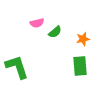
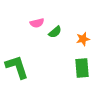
green rectangle: moved 2 px right, 2 px down
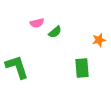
orange star: moved 16 px right, 1 px down
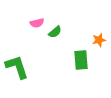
green rectangle: moved 1 px left, 8 px up
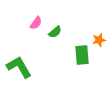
pink semicircle: moved 1 px left; rotated 40 degrees counterclockwise
green rectangle: moved 1 px right, 5 px up
green L-shape: moved 2 px right; rotated 12 degrees counterclockwise
